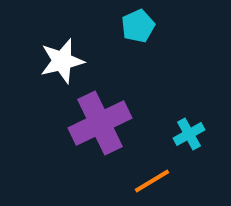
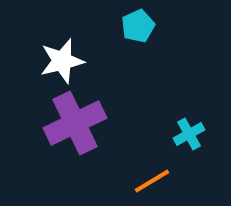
purple cross: moved 25 px left
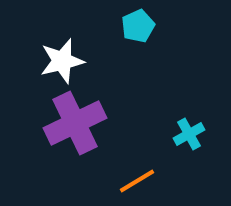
orange line: moved 15 px left
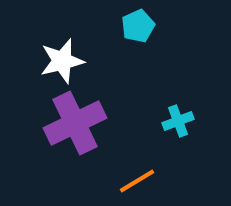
cyan cross: moved 11 px left, 13 px up; rotated 8 degrees clockwise
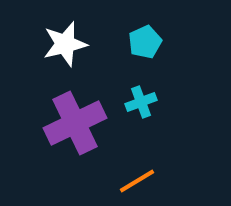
cyan pentagon: moved 7 px right, 16 px down
white star: moved 3 px right, 17 px up
cyan cross: moved 37 px left, 19 px up
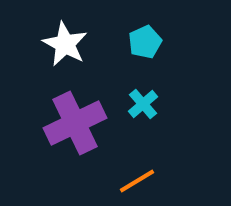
white star: rotated 30 degrees counterclockwise
cyan cross: moved 2 px right, 2 px down; rotated 20 degrees counterclockwise
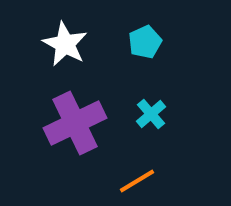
cyan cross: moved 8 px right, 10 px down
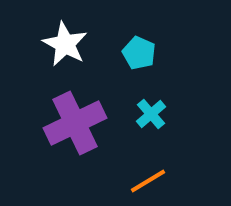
cyan pentagon: moved 6 px left, 11 px down; rotated 24 degrees counterclockwise
orange line: moved 11 px right
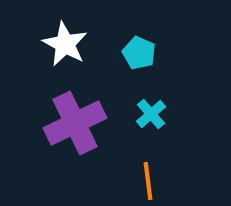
orange line: rotated 66 degrees counterclockwise
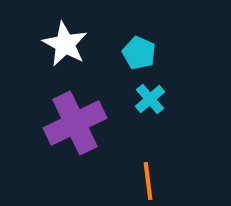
cyan cross: moved 1 px left, 15 px up
